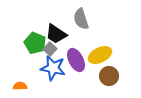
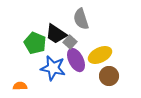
gray square: moved 20 px right, 7 px up
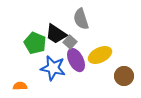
brown circle: moved 15 px right
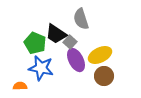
blue star: moved 12 px left
brown circle: moved 20 px left
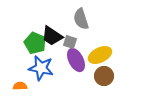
black trapezoid: moved 4 px left, 2 px down
gray square: rotated 24 degrees counterclockwise
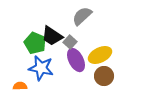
gray semicircle: moved 1 px right, 3 px up; rotated 65 degrees clockwise
gray square: rotated 24 degrees clockwise
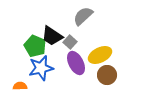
gray semicircle: moved 1 px right
green pentagon: moved 3 px down
purple ellipse: moved 3 px down
blue star: rotated 25 degrees counterclockwise
brown circle: moved 3 px right, 1 px up
